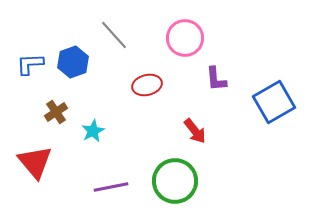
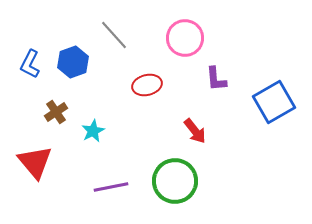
blue L-shape: rotated 60 degrees counterclockwise
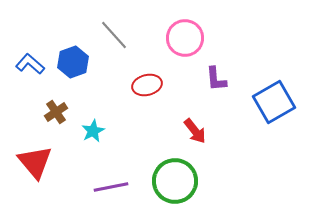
blue L-shape: rotated 104 degrees clockwise
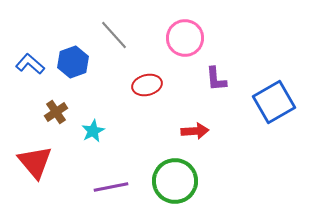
red arrow: rotated 56 degrees counterclockwise
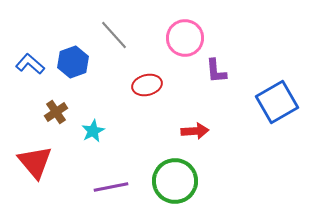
purple L-shape: moved 8 px up
blue square: moved 3 px right
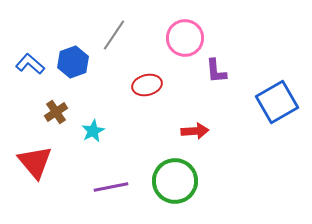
gray line: rotated 76 degrees clockwise
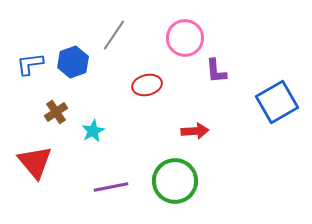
blue L-shape: rotated 48 degrees counterclockwise
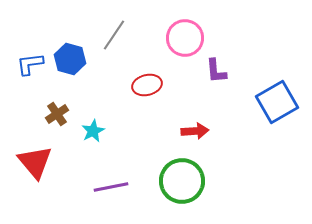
blue hexagon: moved 3 px left, 3 px up; rotated 24 degrees counterclockwise
brown cross: moved 1 px right, 2 px down
green circle: moved 7 px right
